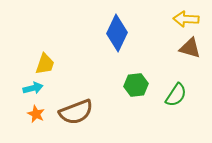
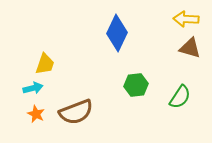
green semicircle: moved 4 px right, 2 px down
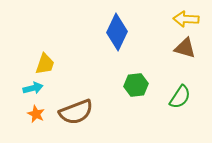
blue diamond: moved 1 px up
brown triangle: moved 5 px left
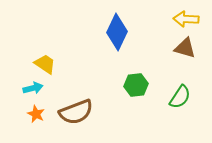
yellow trapezoid: rotated 75 degrees counterclockwise
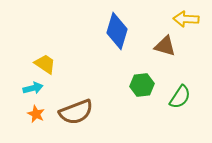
blue diamond: moved 1 px up; rotated 9 degrees counterclockwise
brown triangle: moved 20 px left, 2 px up
green hexagon: moved 6 px right
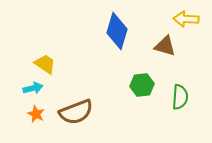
green semicircle: rotated 30 degrees counterclockwise
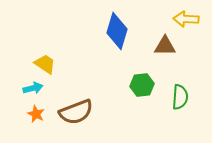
brown triangle: rotated 15 degrees counterclockwise
